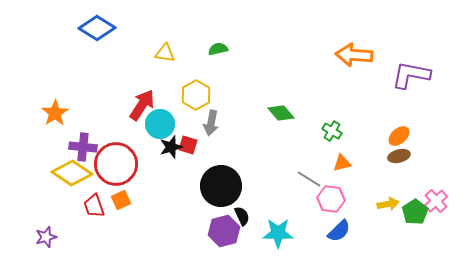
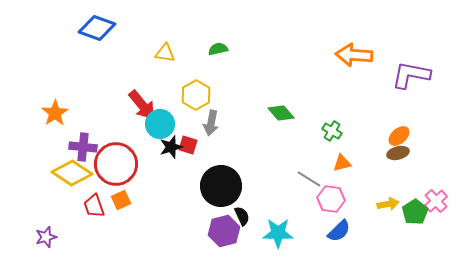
blue diamond: rotated 12 degrees counterclockwise
red arrow: rotated 108 degrees clockwise
brown ellipse: moved 1 px left, 3 px up
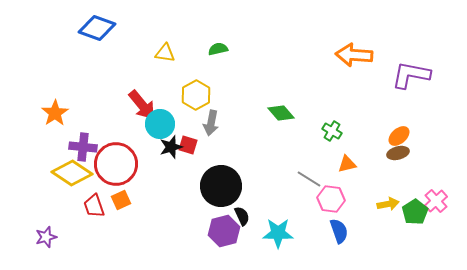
orange triangle: moved 5 px right, 1 px down
blue semicircle: rotated 65 degrees counterclockwise
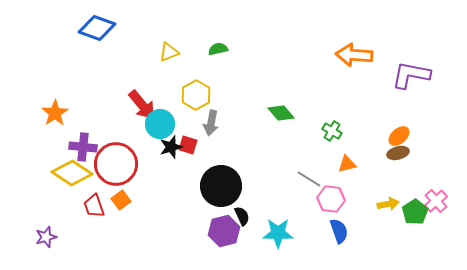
yellow triangle: moved 4 px right, 1 px up; rotated 30 degrees counterclockwise
orange square: rotated 12 degrees counterclockwise
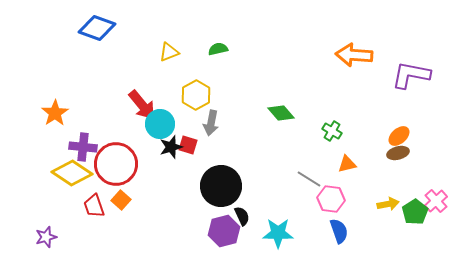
orange square: rotated 12 degrees counterclockwise
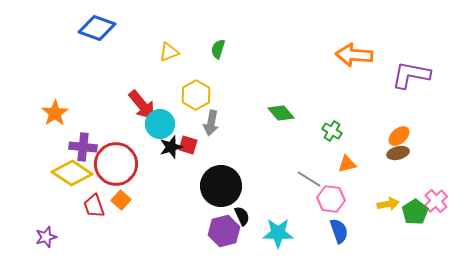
green semicircle: rotated 60 degrees counterclockwise
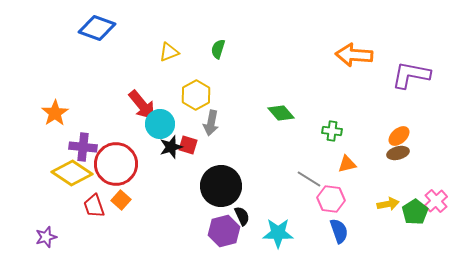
green cross: rotated 24 degrees counterclockwise
